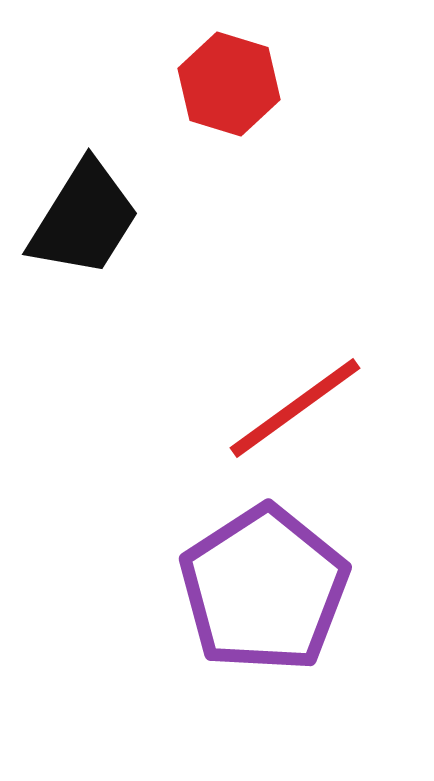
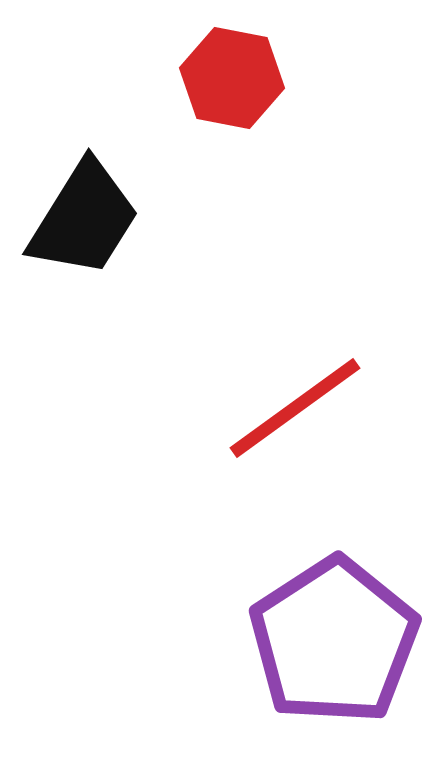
red hexagon: moved 3 px right, 6 px up; rotated 6 degrees counterclockwise
purple pentagon: moved 70 px right, 52 px down
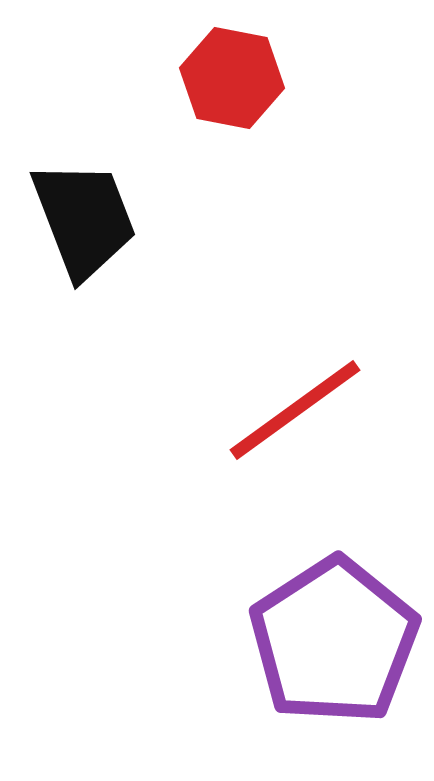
black trapezoid: rotated 53 degrees counterclockwise
red line: moved 2 px down
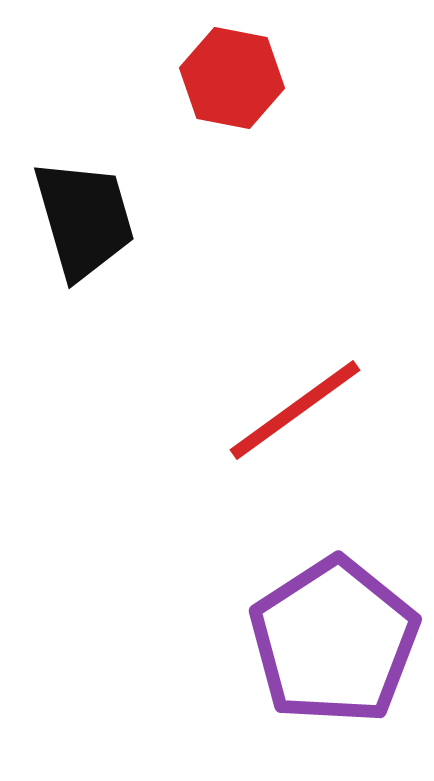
black trapezoid: rotated 5 degrees clockwise
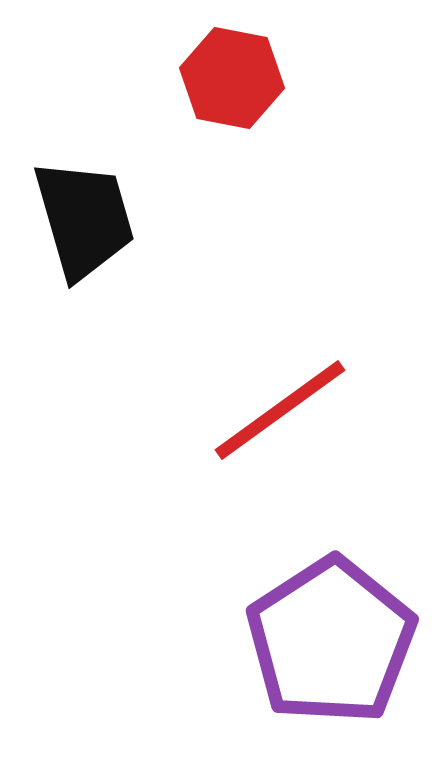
red line: moved 15 px left
purple pentagon: moved 3 px left
